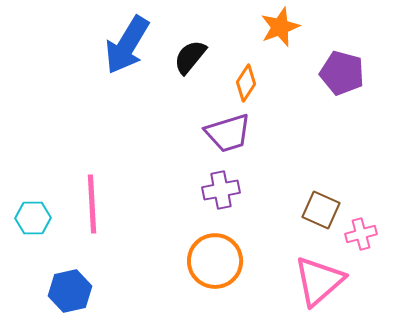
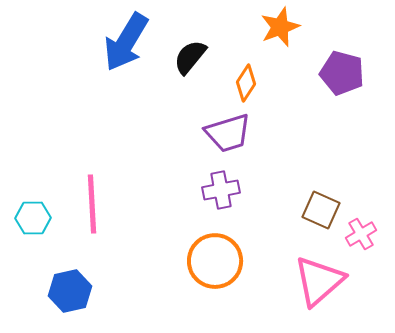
blue arrow: moved 1 px left, 3 px up
pink cross: rotated 16 degrees counterclockwise
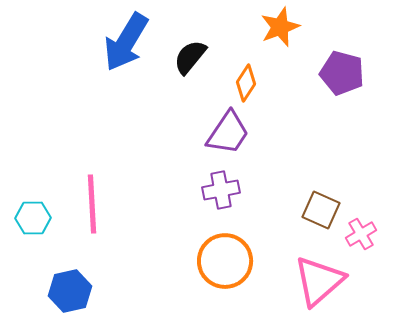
purple trapezoid: rotated 39 degrees counterclockwise
orange circle: moved 10 px right
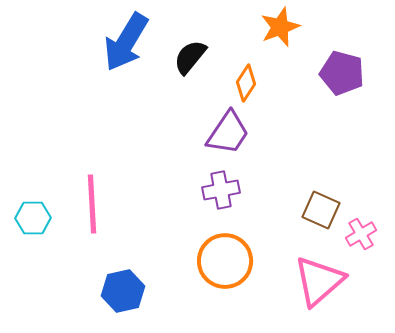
blue hexagon: moved 53 px right
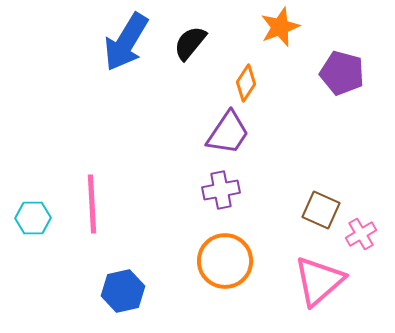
black semicircle: moved 14 px up
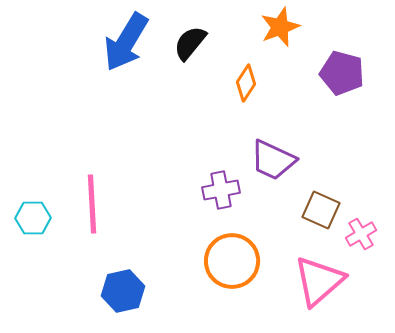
purple trapezoid: moved 45 px right, 27 px down; rotated 81 degrees clockwise
orange circle: moved 7 px right
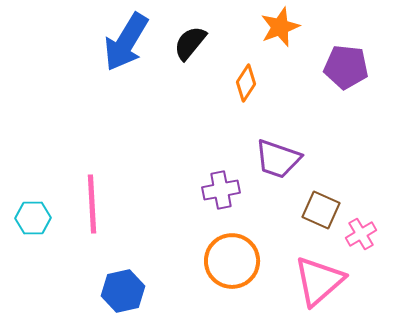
purple pentagon: moved 4 px right, 6 px up; rotated 9 degrees counterclockwise
purple trapezoid: moved 5 px right, 1 px up; rotated 6 degrees counterclockwise
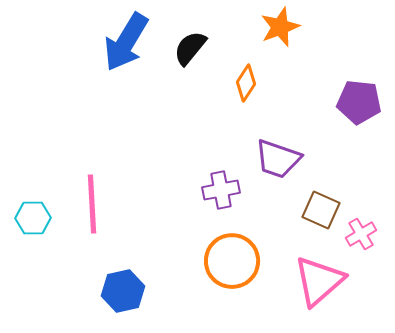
black semicircle: moved 5 px down
purple pentagon: moved 13 px right, 35 px down
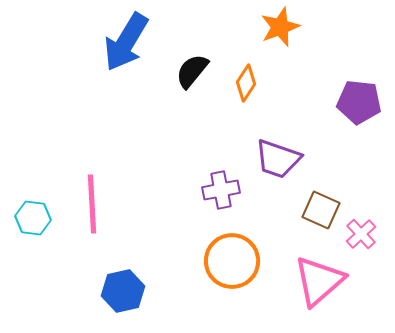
black semicircle: moved 2 px right, 23 px down
cyan hexagon: rotated 8 degrees clockwise
pink cross: rotated 12 degrees counterclockwise
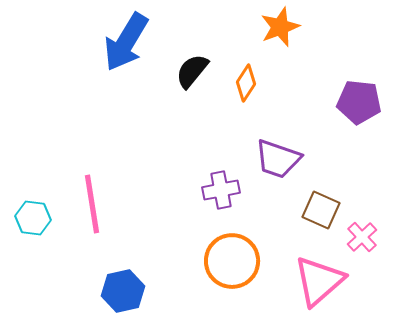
pink line: rotated 6 degrees counterclockwise
pink cross: moved 1 px right, 3 px down
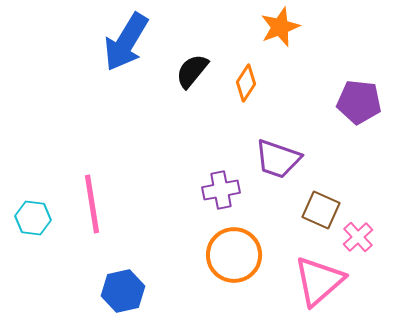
pink cross: moved 4 px left
orange circle: moved 2 px right, 6 px up
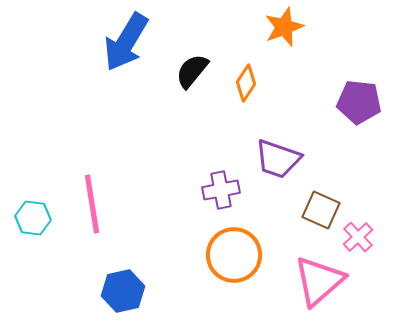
orange star: moved 4 px right
